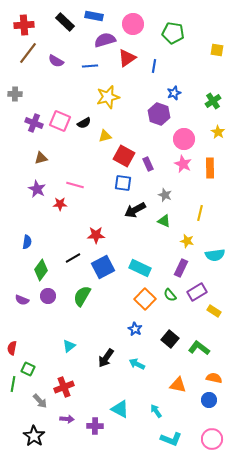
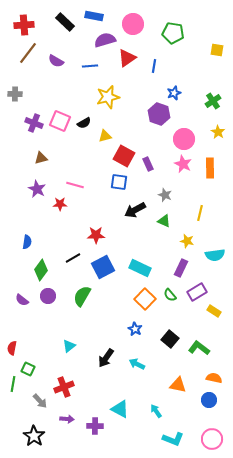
blue square at (123, 183): moved 4 px left, 1 px up
purple semicircle at (22, 300): rotated 16 degrees clockwise
cyan L-shape at (171, 439): moved 2 px right
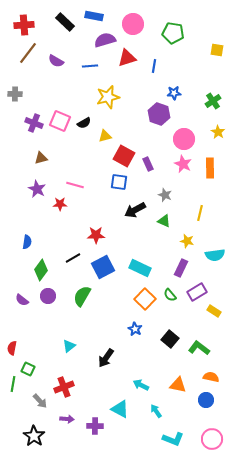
red triangle at (127, 58): rotated 18 degrees clockwise
blue star at (174, 93): rotated 16 degrees clockwise
cyan arrow at (137, 364): moved 4 px right, 21 px down
orange semicircle at (214, 378): moved 3 px left, 1 px up
blue circle at (209, 400): moved 3 px left
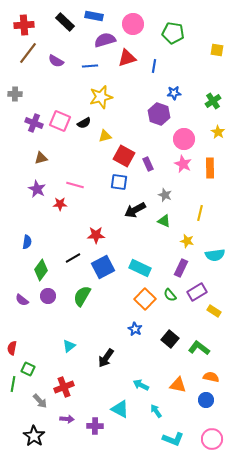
yellow star at (108, 97): moved 7 px left
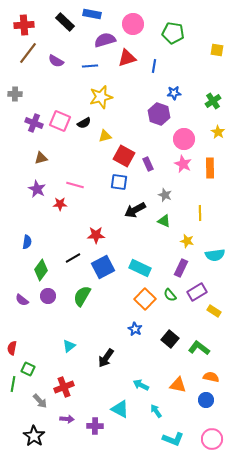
blue rectangle at (94, 16): moved 2 px left, 2 px up
yellow line at (200, 213): rotated 14 degrees counterclockwise
